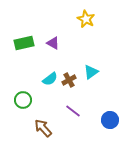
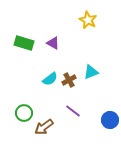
yellow star: moved 2 px right, 1 px down
green rectangle: rotated 30 degrees clockwise
cyan triangle: rotated 14 degrees clockwise
green circle: moved 1 px right, 13 px down
brown arrow: moved 1 px right, 1 px up; rotated 84 degrees counterclockwise
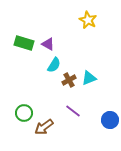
purple triangle: moved 5 px left, 1 px down
cyan triangle: moved 2 px left, 6 px down
cyan semicircle: moved 4 px right, 14 px up; rotated 21 degrees counterclockwise
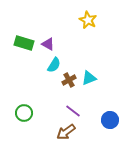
brown arrow: moved 22 px right, 5 px down
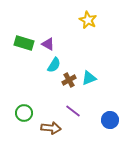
brown arrow: moved 15 px left, 4 px up; rotated 138 degrees counterclockwise
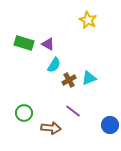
blue circle: moved 5 px down
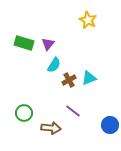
purple triangle: rotated 40 degrees clockwise
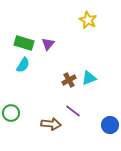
cyan semicircle: moved 31 px left
green circle: moved 13 px left
brown arrow: moved 4 px up
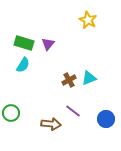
blue circle: moved 4 px left, 6 px up
